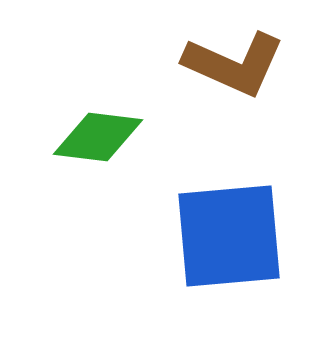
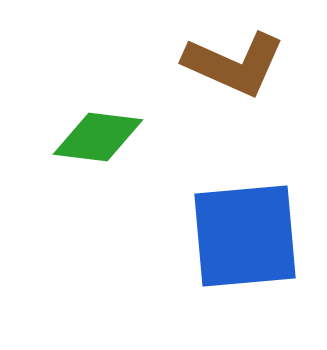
blue square: moved 16 px right
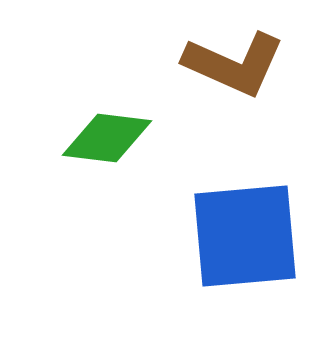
green diamond: moved 9 px right, 1 px down
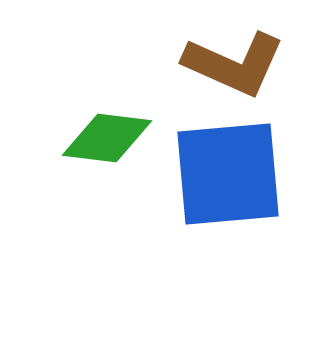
blue square: moved 17 px left, 62 px up
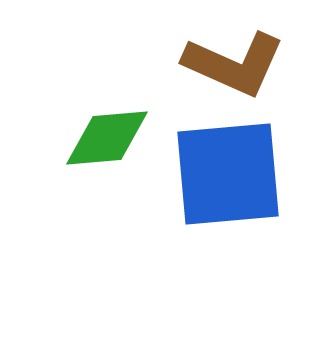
green diamond: rotated 12 degrees counterclockwise
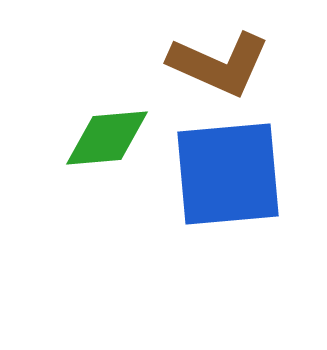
brown L-shape: moved 15 px left
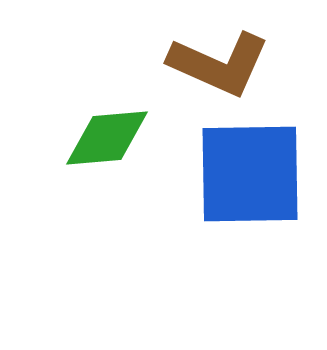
blue square: moved 22 px right; rotated 4 degrees clockwise
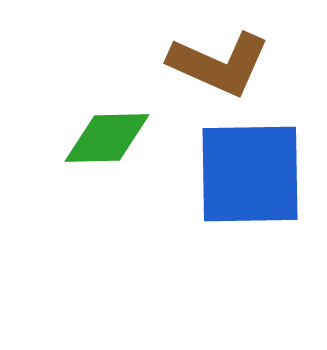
green diamond: rotated 4 degrees clockwise
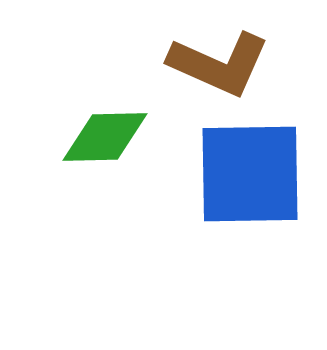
green diamond: moved 2 px left, 1 px up
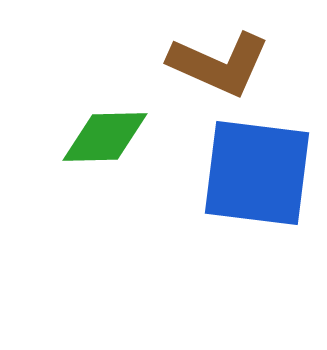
blue square: moved 7 px right, 1 px up; rotated 8 degrees clockwise
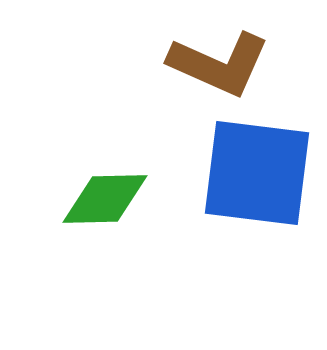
green diamond: moved 62 px down
